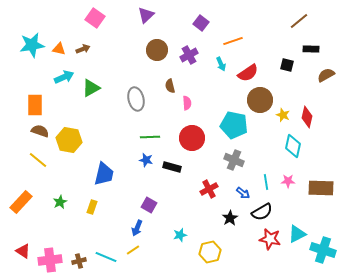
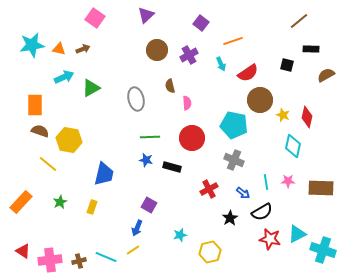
yellow line at (38, 160): moved 10 px right, 4 px down
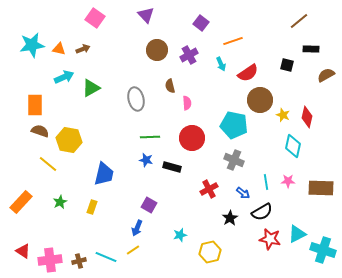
purple triangle at (146, 15): rotated 30 degrees counterclockwise
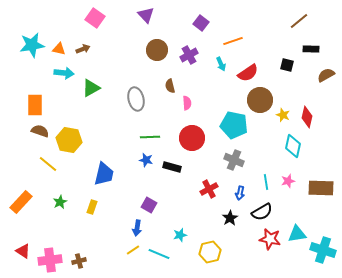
cyan arrow at (64, 77): moved 4 px up; rotated 30 degrees clockwise
pink star at (288, 181): rotated 16 degrees counterclockwise
blue arrow at (243, 193): moved 3 px left; rotated 64 degrees clockwise
blue arrow at (137, 228): rotated 14 degrees counterclockwise
cyan triangle at (297, 234): rotated 18 degrees clockwise
cyan line at (106, 257): moved 53 px right, 3 px up
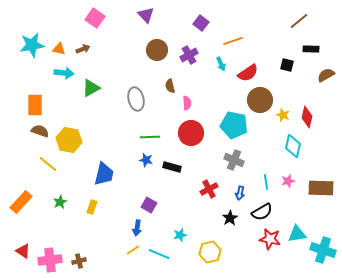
red circle at (192, 138): moved 1 px left, 5 px up
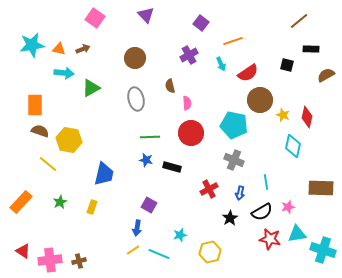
brown circle at (157, 50): moved 22 px left, 8 px down
pink star at (288, 181): moved 26 px down
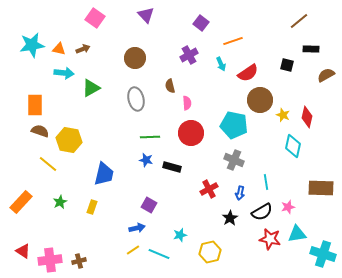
blue arrow at (137, 228): rotated 112 degrees counterclockwise
cyan cross at (323, 250): moved 4 px down
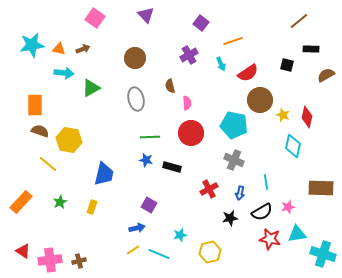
black star at (230, 218): rotated 21 degrees clockwise
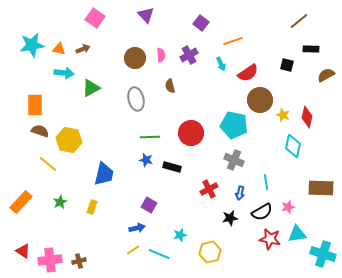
pink semicircle at (187, 103): moved 26 px left, 48 px up
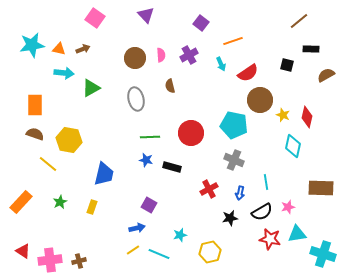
brown semicircle at (40, 131): moved 5 px left, 3 px down
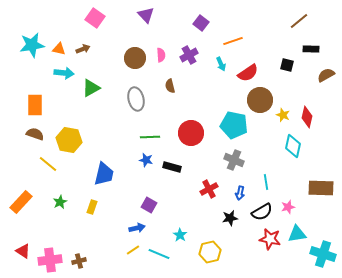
cyan star at (180, 235): rotated 24 degrees counterclockwise
